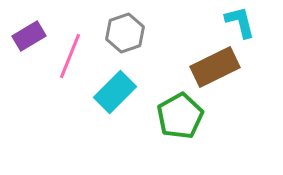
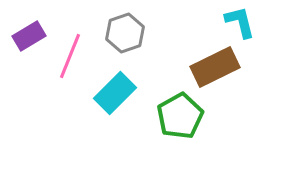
cyan rectangle: moved 1 px down
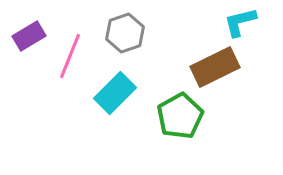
cyan L-shape: rotated 90 degrees counterclockwise
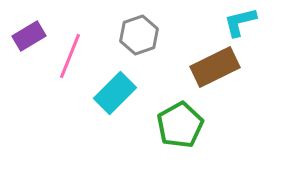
gray hexagon: moved 14 px right, 2 px down
green pentagon: moved 9 px down
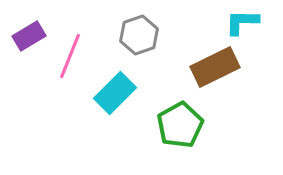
cyan L-shape: moved 2 px right; rotated 15 degrees clockwise
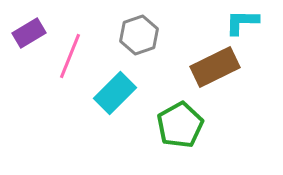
purple rectangle: moved 3 px up
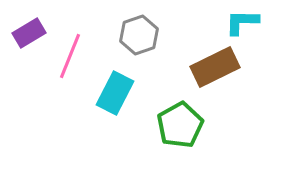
cyan rectangle: rotated 18 degrees counterclockwise
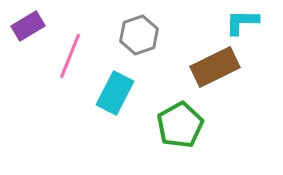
purple rectangle: moved 1 px left, 7 px up
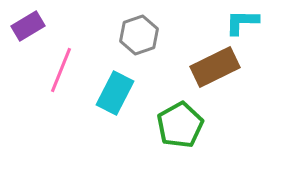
pink line: moved 9 px left, 14 px down
